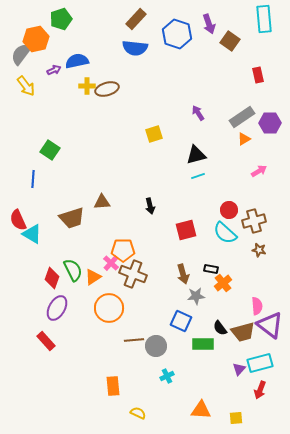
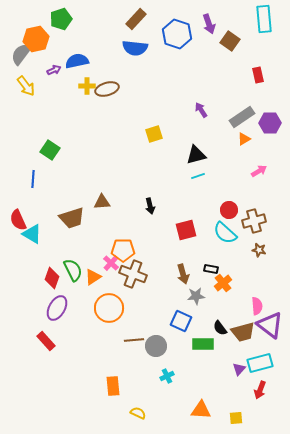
purple arrow at (198, 113): moved 3 px right, 3 px up
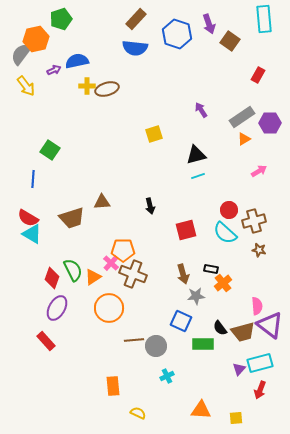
red rectangle at (258, 75): rotated 42 degrees clockwise
red semicircle at (18, 220): moved 10 px right, 2 px up; rotated 35 degrees counterclockwise
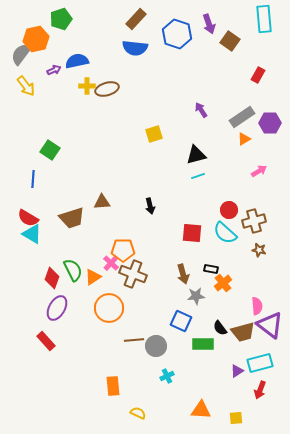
red square at (186, 230): moved 6 px right, 3 px down; rotated 20 degrees clockwise
purple triangle at (239, 369): moved 2 px left, 2 px down; rotated 16 degrees clockwise
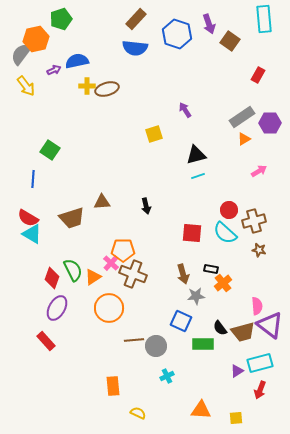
purple arrow at (201, 110): moved 16 px left
black arrow at (150, 206): moved 4 px left
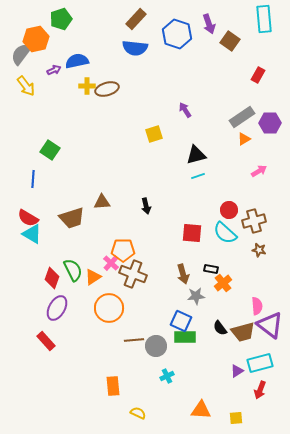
green rectangle at (203, 344): moved 18 px left, 7 px up
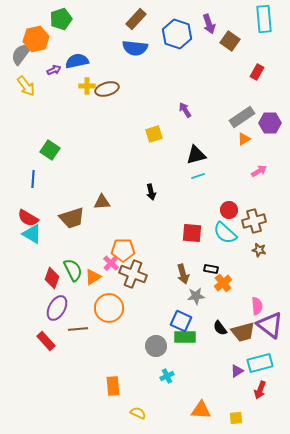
red rectangle at (258, 75): moved 1 px left, 3 px up
black arrow at (146, 206): moved 5 px right, 14 px up
brown line at (134, 340): moved 56 px left, 11 px up
